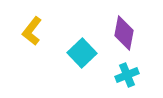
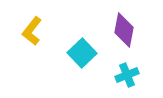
purple diamond: moved 3 px up
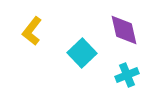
purple diamond: rotated 24 degrees counterclockwise
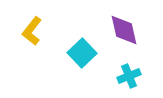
cyan cross: moved 2 px right, 1 px down
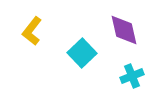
cyan cross: moved 3 px right
